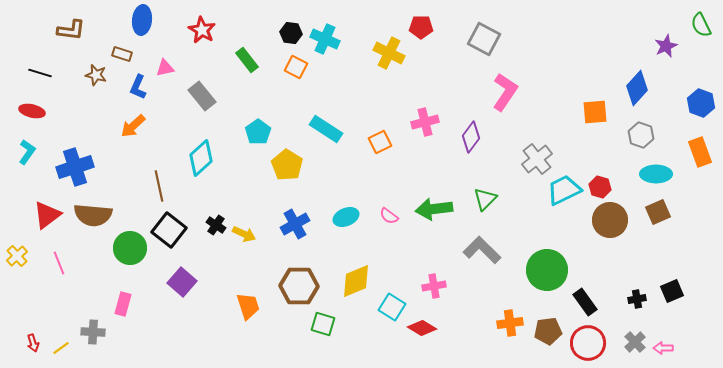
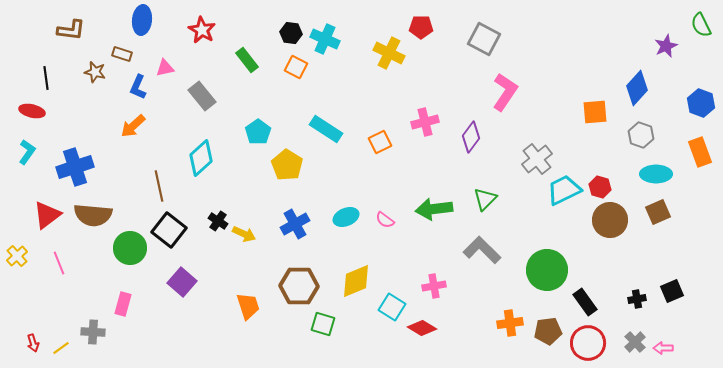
black line at (40, 73): moved 6 px right, 5 px down; rotated 65 degrees clockwise
brown star at (96, 75): moved 1 px left, 3 px up
pink semicircle at (389, 216): moved 4 px left, 4 px down
black cross at (216, 225): moved 2 px right, 4 px up
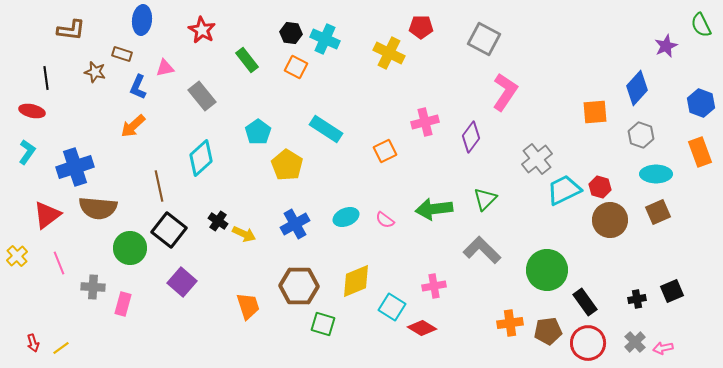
orange square at (380, 142): moved 5 px right, 9 px down
brown semicircle at (93, 215): moved 5 px right, 7 px up
gray cross at (93, 332): moved 45 px up
pink arrow at (663, 348): rotated 12 degrees counterclockwise
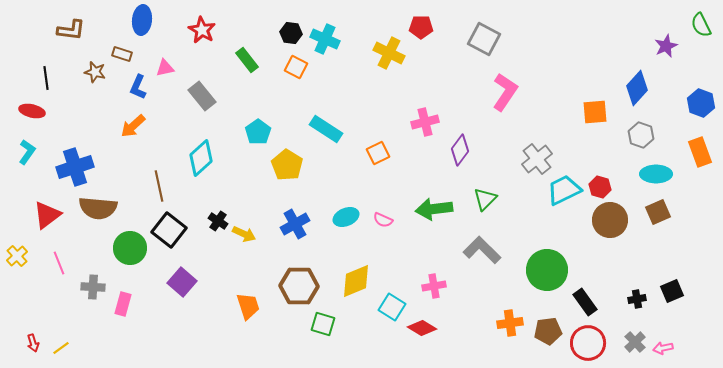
purple diamond at (471, 137): moved 11 px left, 13 px down
orange square at (385, 151): moved 7 px left, 2 px down
pink semicircle at (385, 220): moved 2 px left; rotated 12 degrees counterclockwise
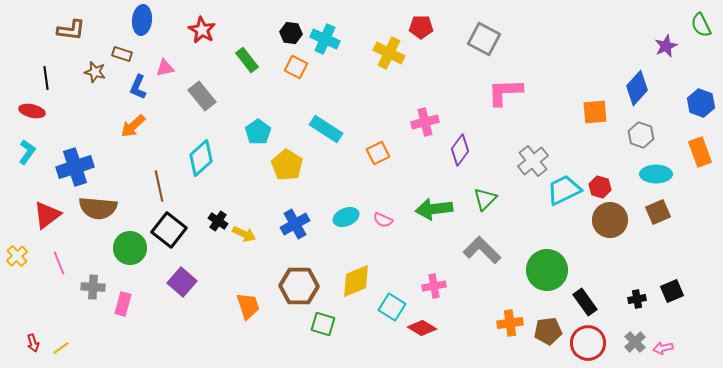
pink L-shape at (505, 92): rotated 126 degrees counterclockwise
gray cross at (537, 159): moved 4 px left, 2 px down
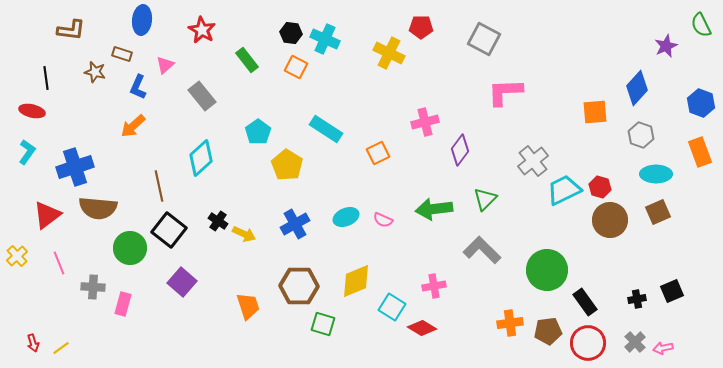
pink triangle at (165, 68): moved 3 px up; rotated 30 degrees counterclockwise
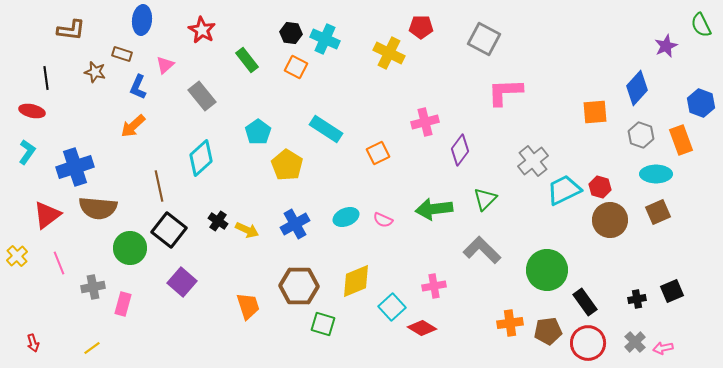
orange rectangle at (700, 152): moved 19 px left, 12 px up
yellow arrow at (244, 234): moved 3 px right, 4 px up
gray cross at (93, 287): rotated 15 degrees counterclockwise
cyan square at (392, 307): rotated 16 degrees clockwise
yellow line at (61, 348): moved 31 px right
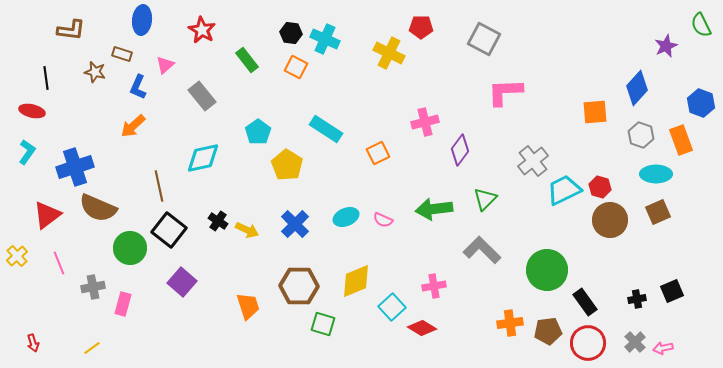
cyan diamond at (201, 158): moved 2 px right; rotated 30 degrees clockwise
brown semicircle at (98, 208): rotated 18 degrees clockwise
blue cross at (295, 224): rotated 16 degrees counterclockwise
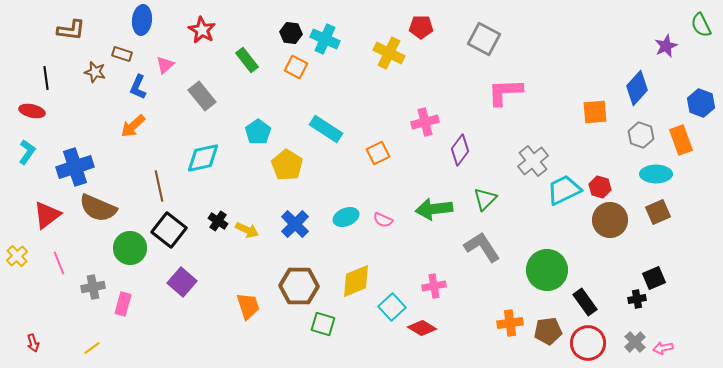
gray L-shape at (482, 250): moved 3 px up; rotated 12 degrees clockwise
black square at (672, 291): moved 18 px left, 13 px up
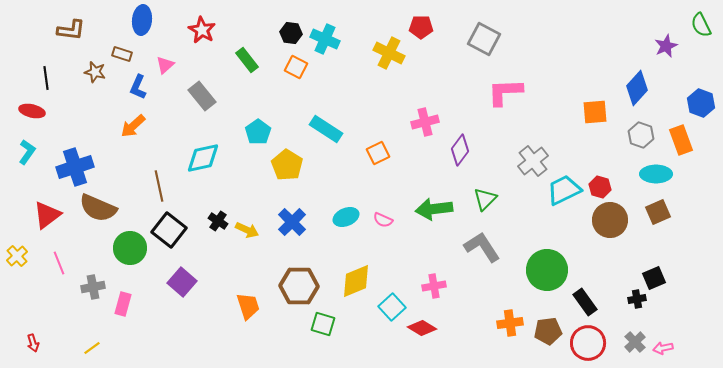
blue cross at (295, 224): moved 3 px left, 2 px up
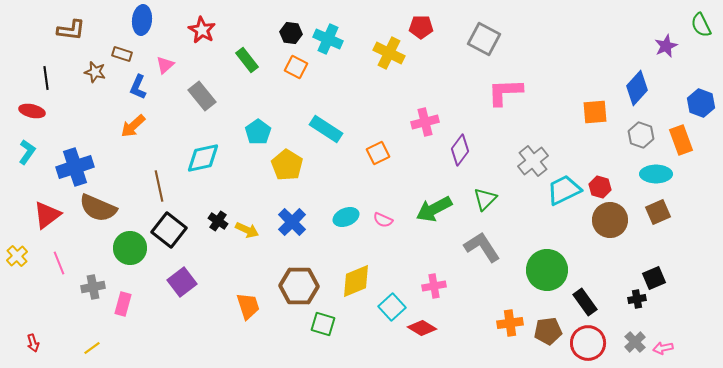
cyan cross at (325, 39): moved 3 px right
green arrow at (434, 209): rotated 21 degrees counterclockwise
purple square at (182, 282): rotated 12 degrees clockwise
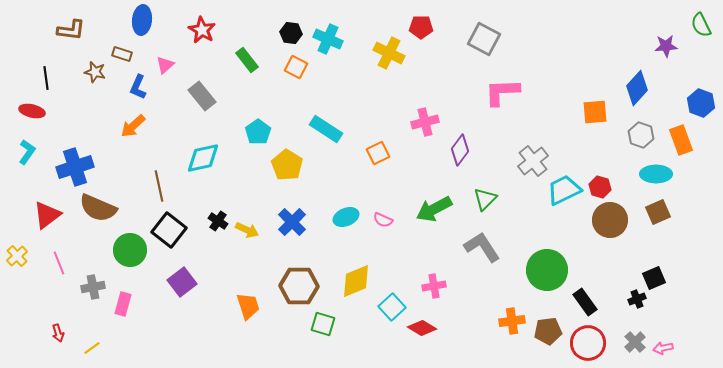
purple star at (666, 46): rotated 20 degrees clockwise
pink L-shape at (505, 92): moved 3 px left
green circle at (130, 248): moved 2 px down
black cross at (637, 299): rotated 12 degrees counterclockwise
orange cross at (510, 323): moved 2 px right, 2 px up
red arrow at (33, 343): moved 25 px right, 10 px up
